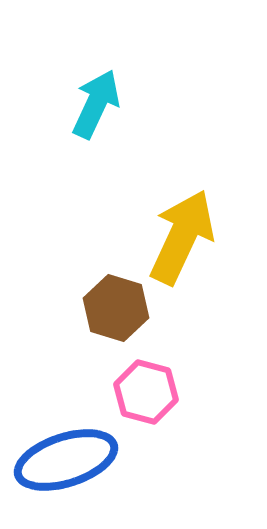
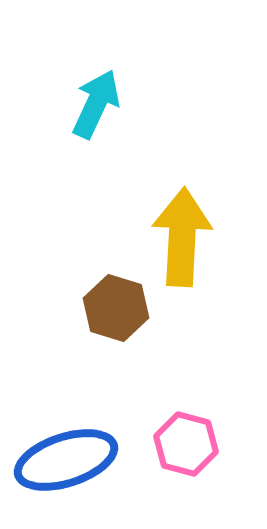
yellow arrow: rotated 22 degrees counterclockwise
pink hexagon: moved 40 px right, 52 px down
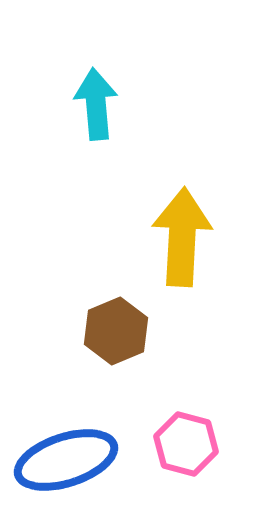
cyan arrow: rotated 30 degrees counterclockwise
brown hexagon: moved 23 px down; rotated 20 degrees clockwise
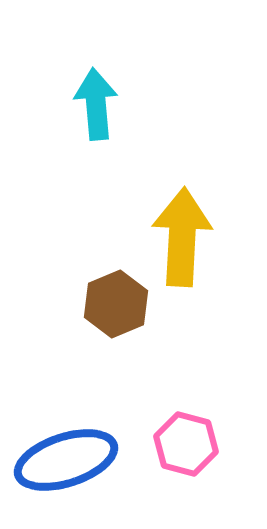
brown hexagon: moved 27 px up
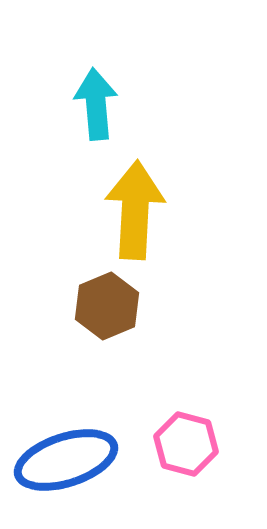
yellow arrow: moved 47 px left, 27 px up
brown hexagon: moved 9 px left, 2 px down
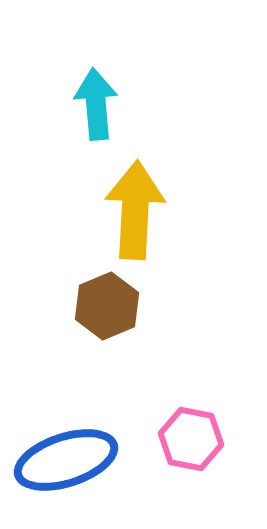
pink hexagon: moved 5 px right, 5 px up; rotated 4 degrees counterclockwise
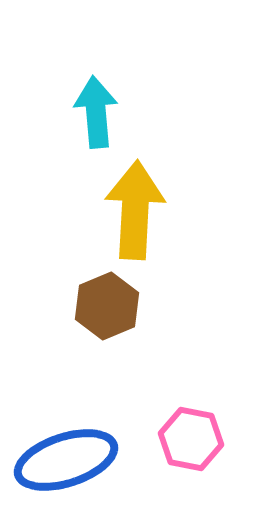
cyan arrow: moved 8 px down
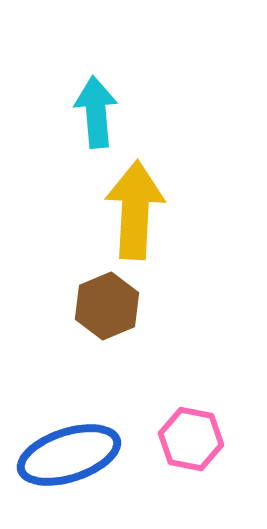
blue ellipse: moved 3 px right, 5 px up
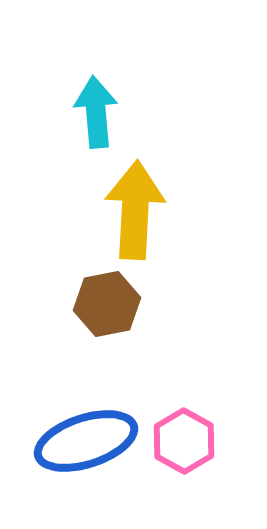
brown hexagon: moved 2 px up; rotated 12 degrees clockwise
pink hexagon: moved 7 px left, 2 px down; rotated 18 degrees clockwise
blue ellipse: moved 17 px right, 14 px up
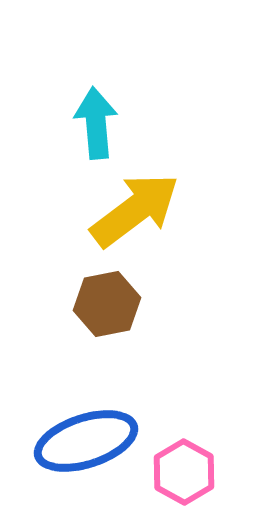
cyan arrow: moved 11 px down
yellow arrow: rotated 50 degrees clockwise
pink hexagon: moved 31 px down
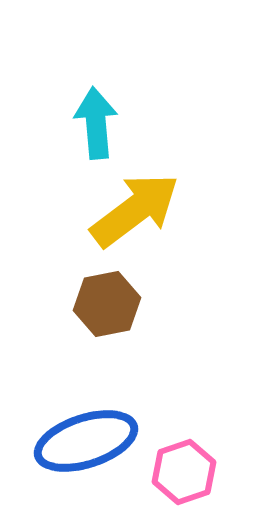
pink hexagon: rotated 12 degrees clockwise
